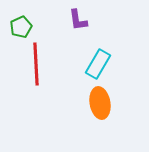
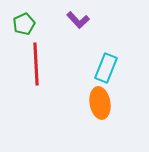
purple L-shape: rotated 35 degrees counterclockwise
green pentagon: moved 3 px right, 3 px up
cyan rectangle: moved 8 px right, 4 px down; rotated 8 degrees counterclockwise
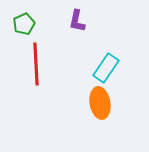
purple L-shape: moved 1 px left, 1 px down; rotated 55 degrees clockwise
cyan rectangle: rotated 12 degrees clockwise
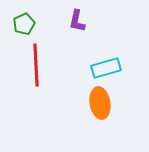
red line: moved 1 px down
cyan rectangle: rotated 40 degrees clockwise
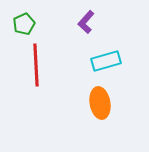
purple L-shape: moved 9 px right, 1 px down; rotated 30 degrees clockwise
cyan rectangle: moved 7 px up
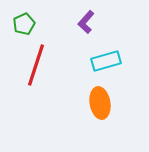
red line: rotated 21 degrees clockwise
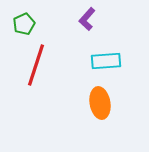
purple L-shape: moved 1 px right, 3 px up
cyan rectangle: rotated 12 degrees clockwise
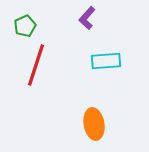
purple L-shape: moved 1 px up
green pentagon: moved 1 px right, 2 px down
orange ellipse: moved 6 px left, 21 px down
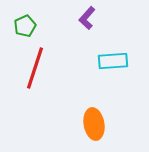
cyan rectangle: moved 7 px right
red line: moved 1 px left, 3 px down
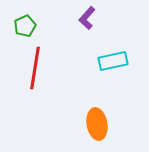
cyan rectangle: rotated 8 degrees counterclockwise
red line: rotated 9 degrees counterclockwise
orange ellipse: moved 3 px right
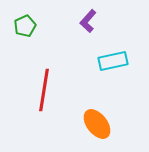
purple L-shape: moved 1 px right, 3 px down
red line: moved 9 px right, 22 px down
orange ellipse: rotated 28 degrees counterclockwise
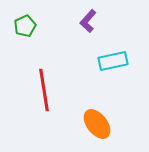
red line: rotated 18 degrees counterclockwise
